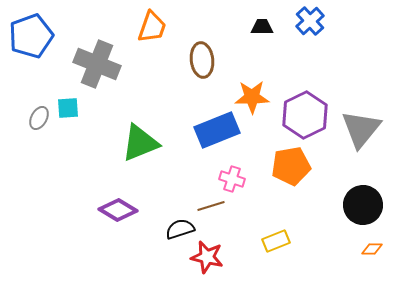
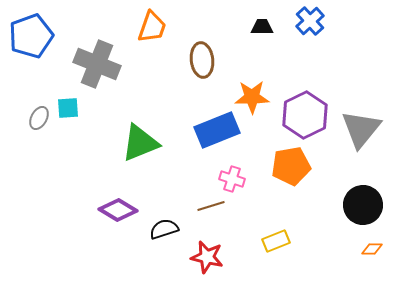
black semicircle: moved 16 px left
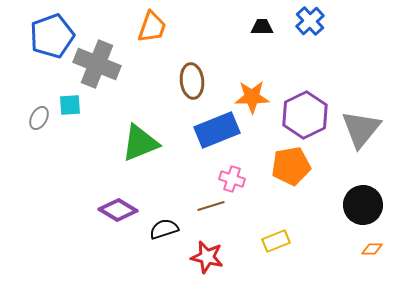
blue pentagon: moved 21 px right
brown ellipse: moved 10 px left, 21 px down
cyan square: moved 2 px right, 3 px up
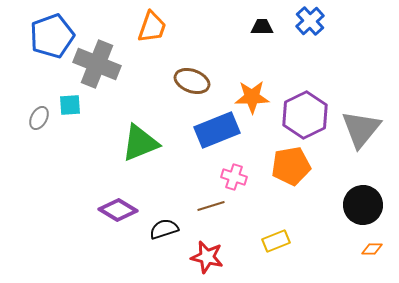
brown ellipse: rotated 64 degrees counterclockwise
pink cross: moved 2 px right, 2 px up
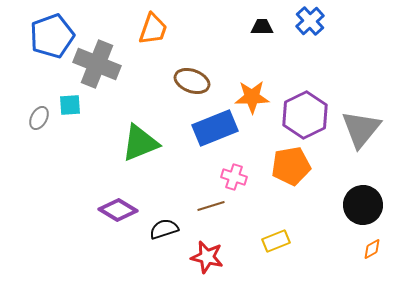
orange trapezoid: moved 1 px right, 2 px down
blue rectangle: moved 2 px left, 2 px up
orange diamond: rotated 30 degrees counterclockwise
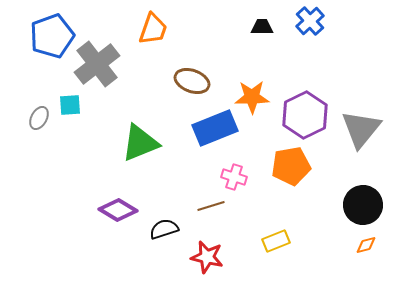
gray cross: rotated 30 degrees clockwise
orange diamond: moved 6 px left, 4 px up; rotated 15 degrees clockwise
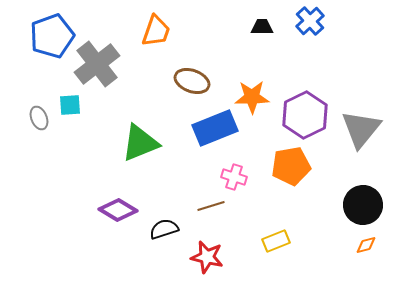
orange trapezoid: moved 3 px right, 2 px down
gray ellipse: rotated 50 degrees counterclockwise
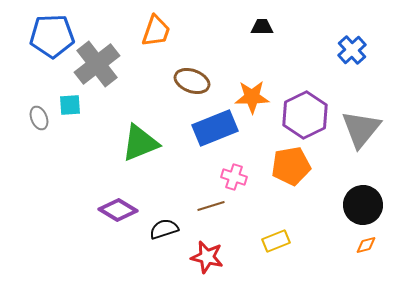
blue cross: moved 42 px right, 29 px down
blue pentagon: rotated 18 degrees clockwise
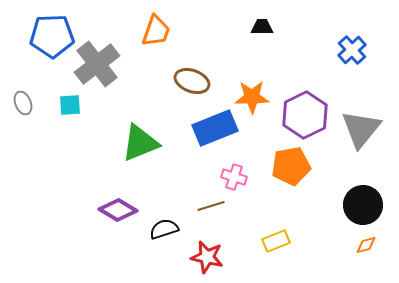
gray ellipse: moved 16 px left, 15 px up
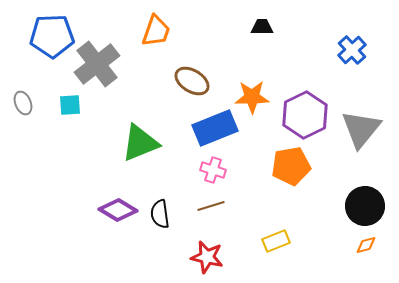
brown ellipse: rotated 12 degrees clockwise
pink cross: moved 21 px left, 7 px up
black circle: moved 2 px right, 1 px down
black semicircle: moved 4 px left, 15 px up; rotated 80 degrees counterclockwise
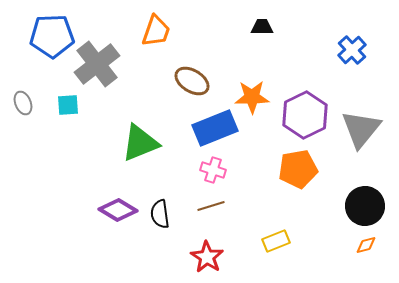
cyan square: moved 2 px left
orange pentagon: moved 7 px right, 3 px down
red star: rotated 20 degrees clockwise
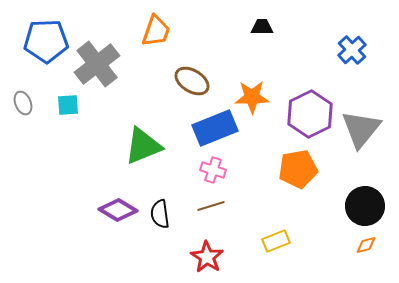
blue pentagon: moved 6 px left, 5 px down
purple hexagon: moved 5 px right, 1 px up
green triangle: moved 3 px right, 3 px down
